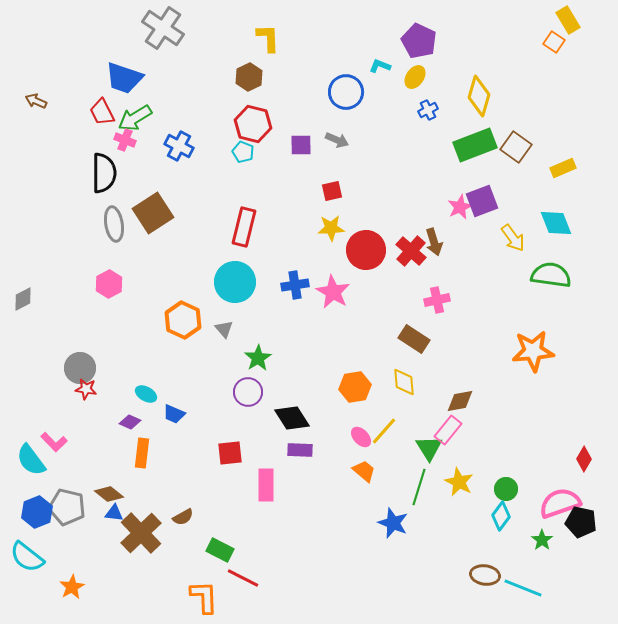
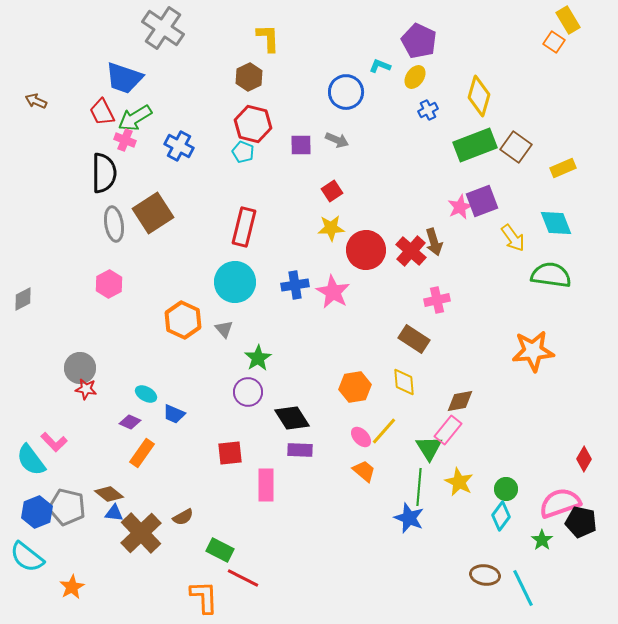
red square at (332, 191): rotated 20 degrees counterclockwise
orange rectangle at (142, 453): rotated 28 degrees clockwise
green line at (419, 487): rotated 12 degrees counterclockwise
blue star at (393, 523): moved 16 px right, 5 px up
cyan line at (523, 588): rotated 42 degrees clockwise
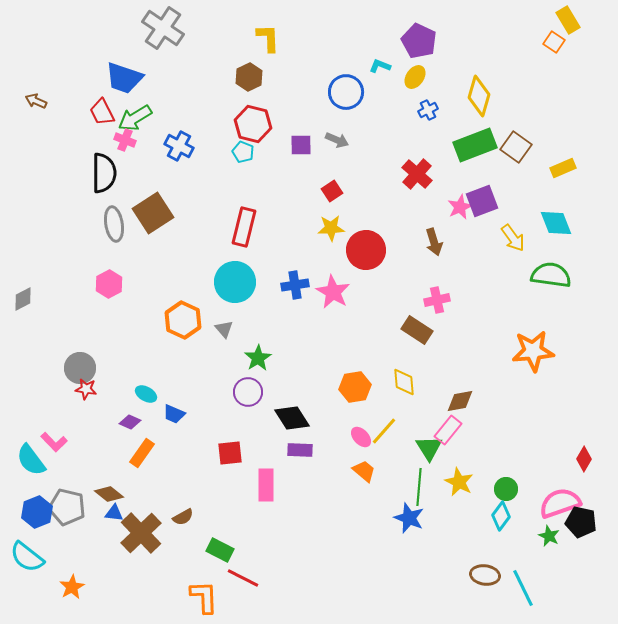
red cross at (411, 251): moved 6 px right, 77 px up
brown rectangle at (414, 339): moved 3 px right, 9 px up
green star at (542, 540): moved 7 px right, 4 px up; rotated 10 degrees counterclockwise
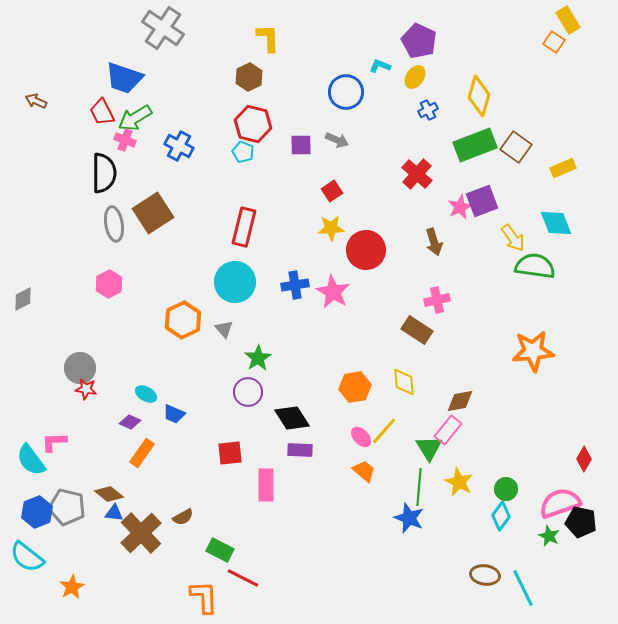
green semicircle at (551, 275): moved 16 px left, 9 px up
orange hexagon at (183, 320): rotated 9 degrees clockwise
pink L-shape at (54, 442): rotated 132 degrees clockwise
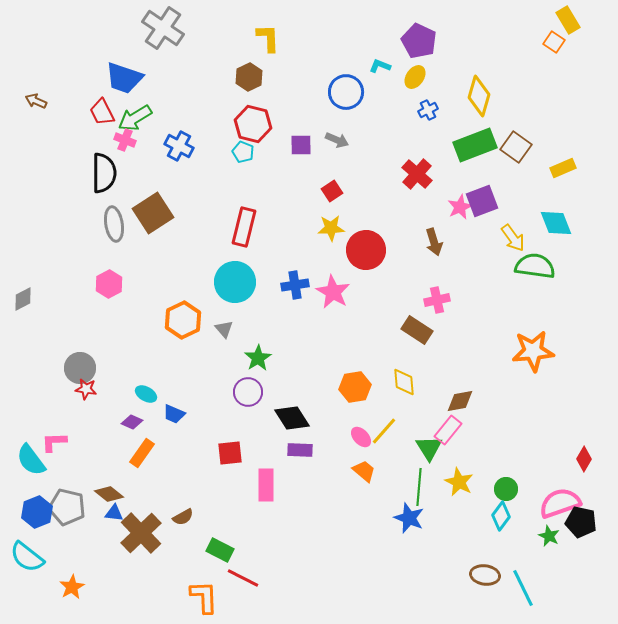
purple diamond at (130, 422): moved 2 px right
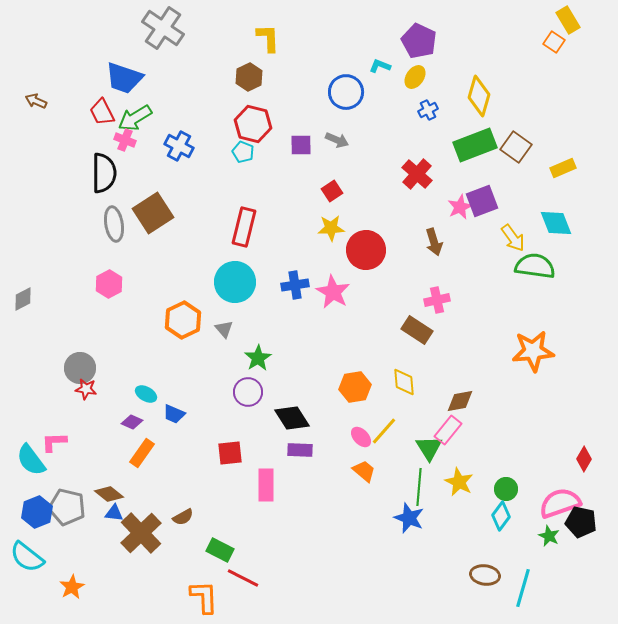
cyan line at (523, 588): rotated 42 degrees clockwise
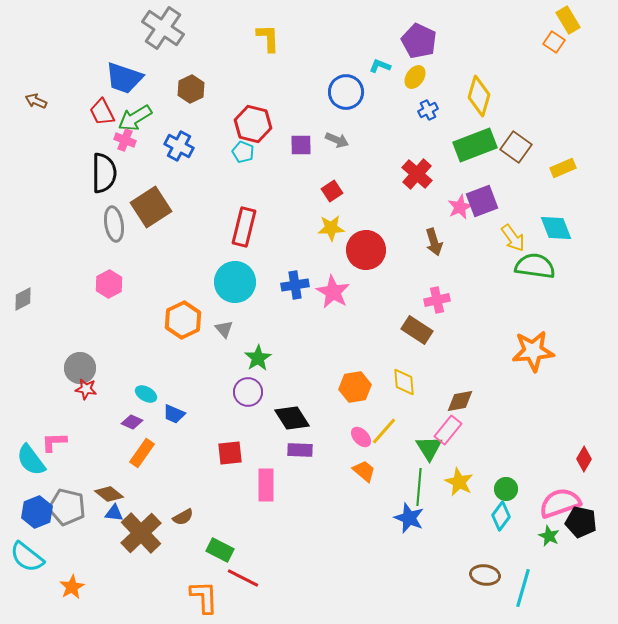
brown hexagon at (249, 77): moved 58 px left, 12 px down
brown square at (153, 213): moved 2 px left, 6 px up
cyan diamond at (556, 223): moved 5 px down
